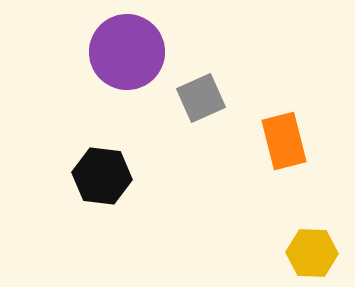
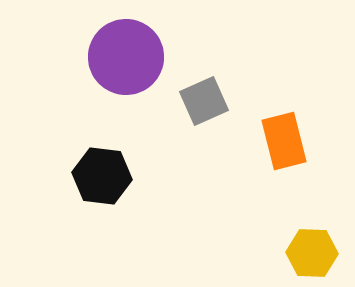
purple circle: moved 1 px left, 5 px down
gray square: moved 3 px right, 3 px down
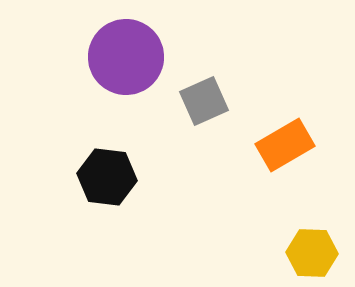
orange rectangle: moved 1 px right, 4 px down; rotated 74 degrees clockwise
black hexagon: moved 5 px right, 1 px down
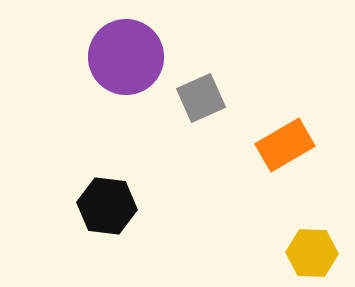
gray square: moved 3 px left, 3 px up
black hexagon: moved 29 px down
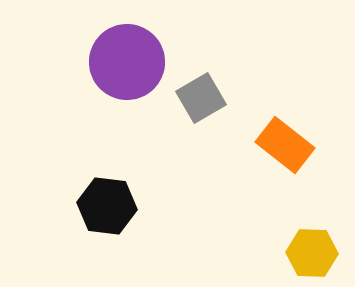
purple circle: moved 1 px right, 5 px down
gray square: rotated 6 degrees counterclockwise
orange rectangle: rotated 68 degrees clockwise
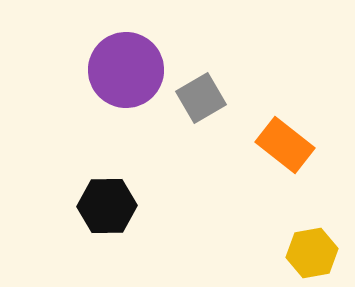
purple circle: moved 1 px left, 8 px down
black hexagon: rotated 8 degrees counterclockwise
yellow hexagon: rotated 12 degrees counterclockwise
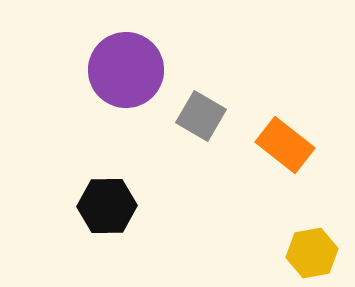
gray square: moved 18 px down; rotated 30 degrees counterclockwise
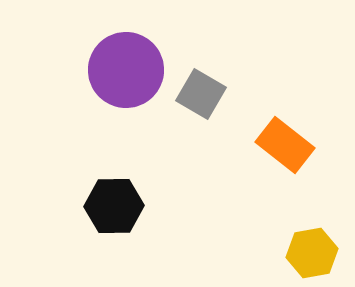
gray square: moved 22 px up
black hexagon: moved 7 px right
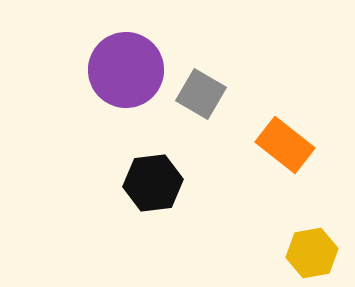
black hexagon: moved 39 px right, 23 px up; rotated 6 degrees counterclockwise
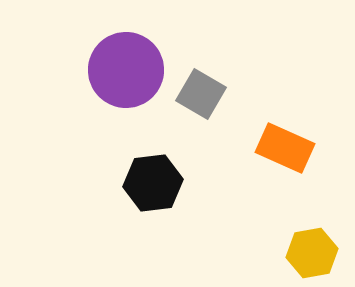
orange rectangle: moved 3 px down; rotated 14 degrees counterclockwise
